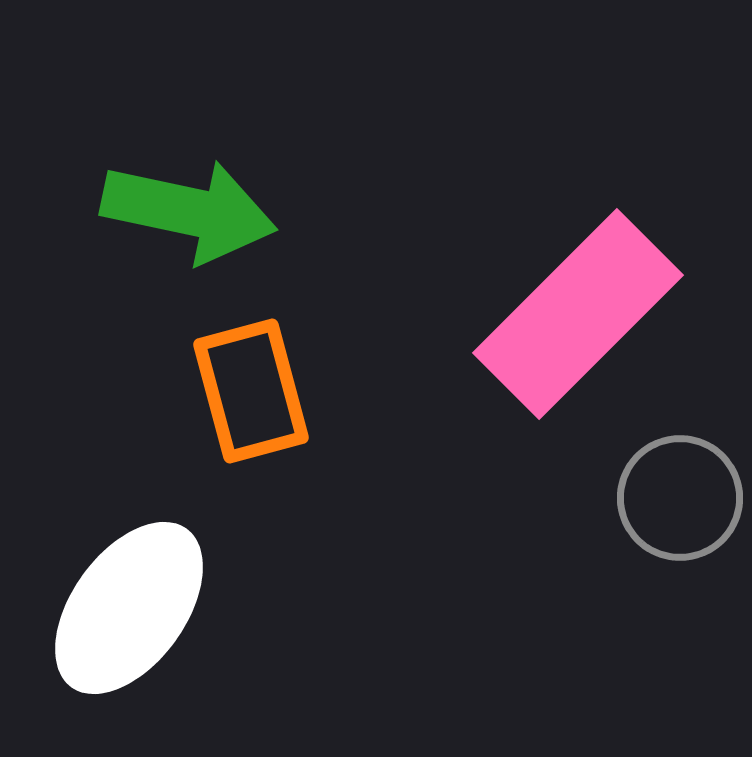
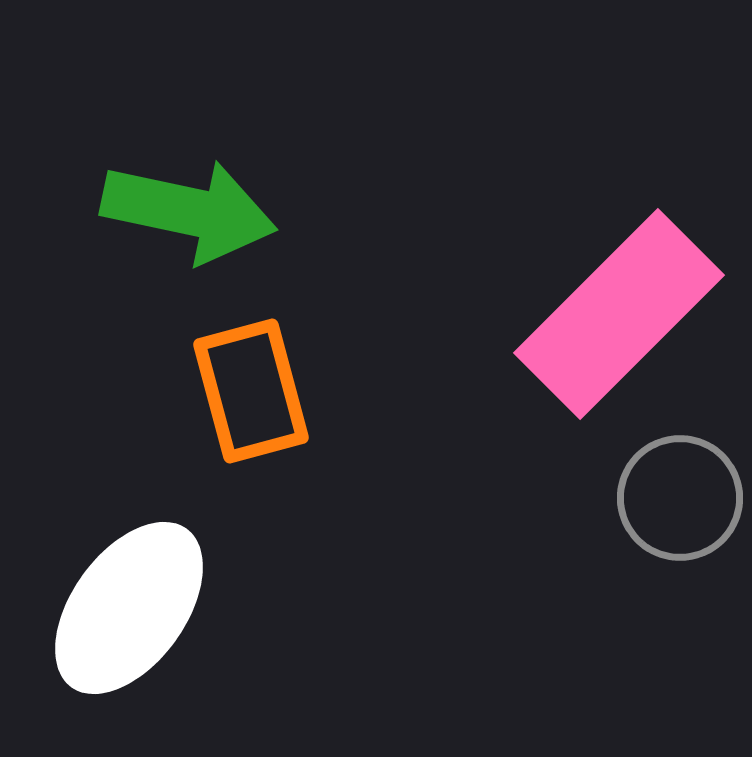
pink rectangle: moved 41 px right
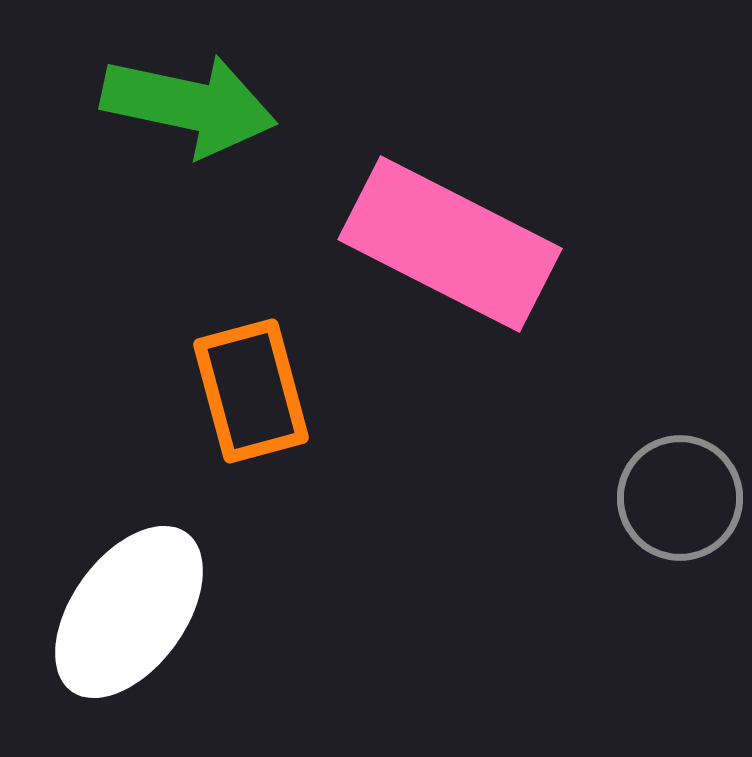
green arrow: moved 106 px up
pink rectangle: moved 169 px left, 70 px up; rotated 72 degrees clockwise
white ellipse: moved 4 px down
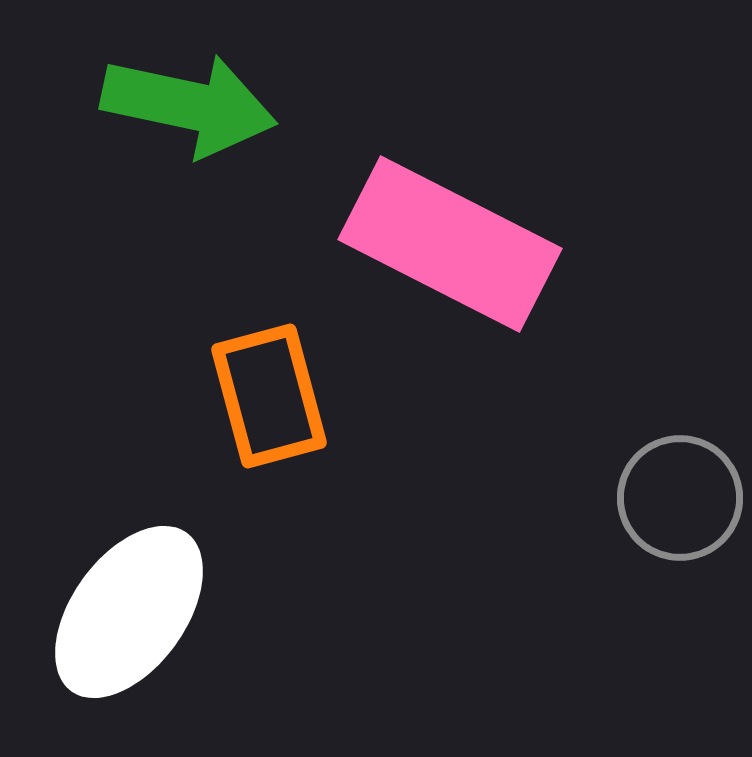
orange rectangle: moved 18 px right, 5 px down
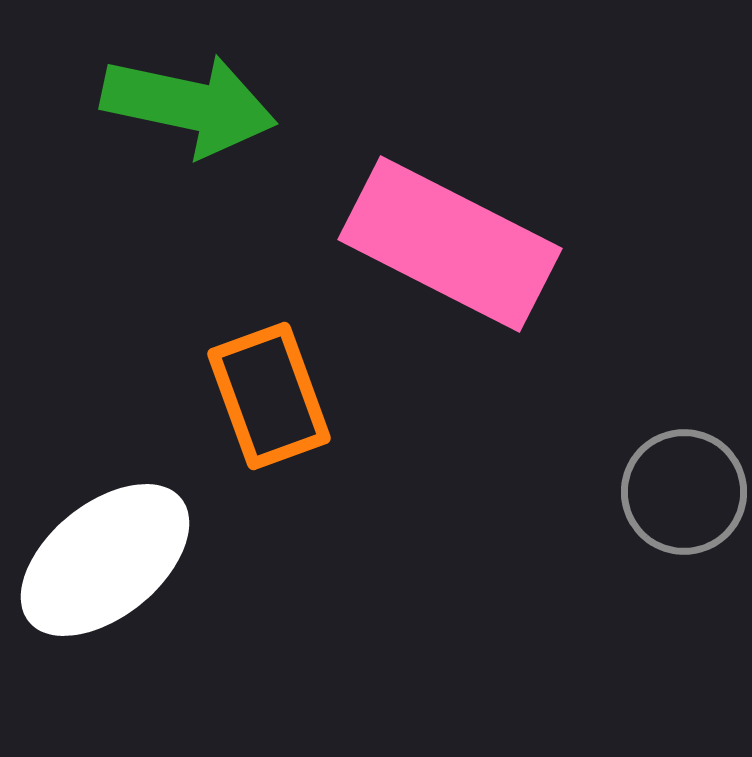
orange rectangle: rotated 5 degrees counterclockwise
gray circle: moved 4 px right, 6 px up
white ellipse: moved 24 px left, 52 px up; rotated 15 degrees clockwise
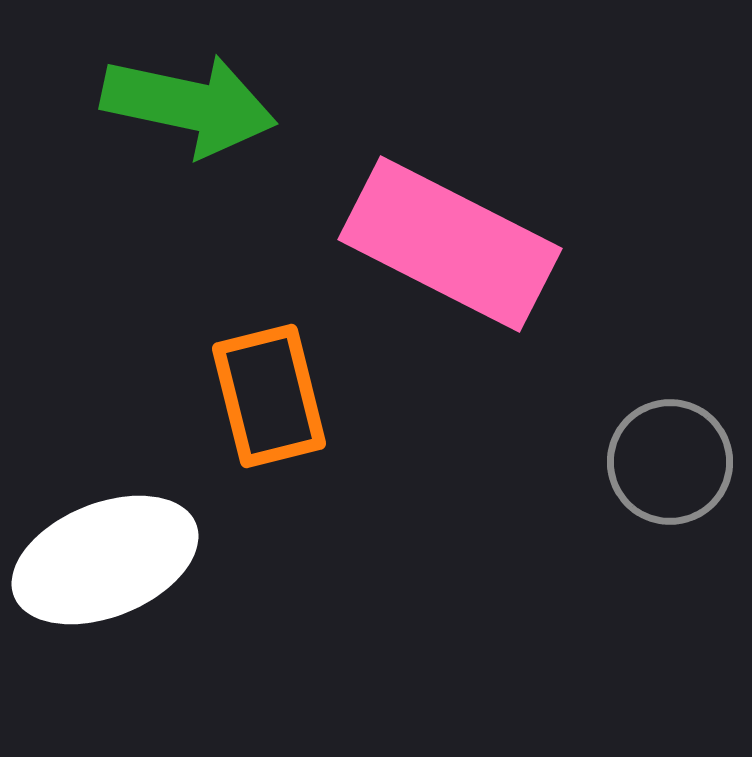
orange rectangle: rotated 6 degrees clockwise
gray circle: moved 14 px left, 30 px up
white ellipse: rotated 17 degrees clockwise
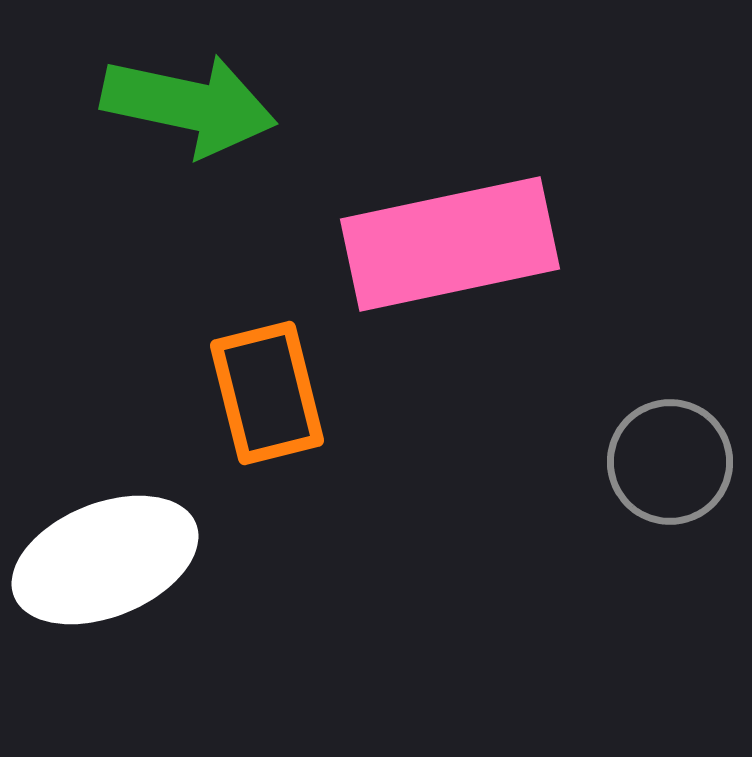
pink rectangle: rotated 39 degrees counterclockwise
orange rectangle: moved 2 px left, 3 px up
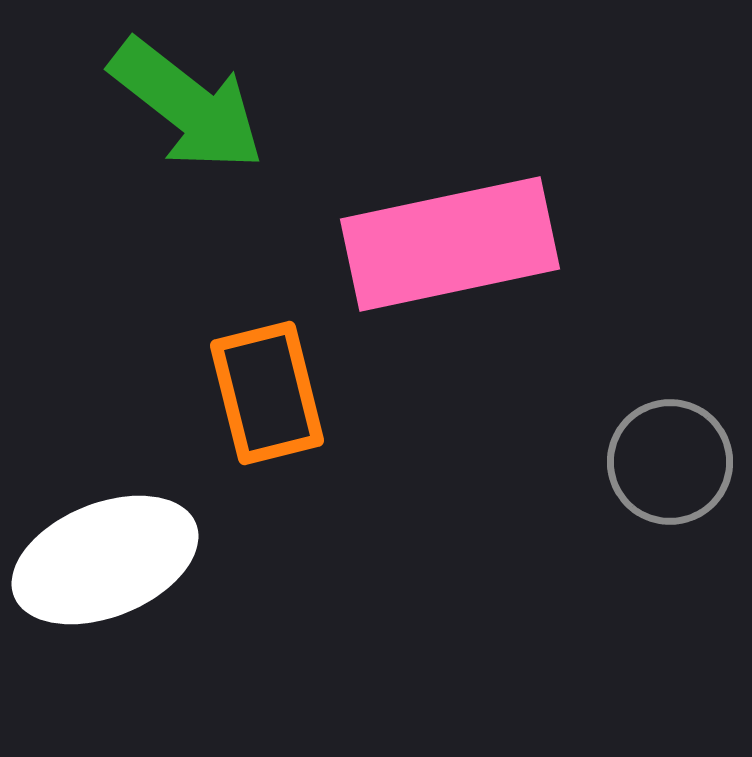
green arrow: moved 2 px left; rotated 26 degrees clockwise
